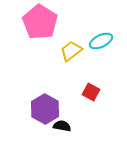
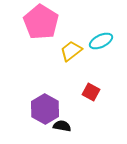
pink pentagon: moved 1 px right
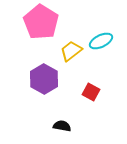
purple hexagon: moved 1 px left, 30 px up
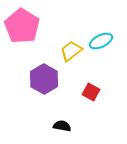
pink pentagon: moved 19 px left, 4 px down
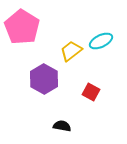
pink pentagon: moved 1 px down
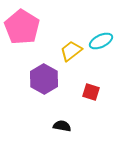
red square: rotated 12 degrees counterclockwise
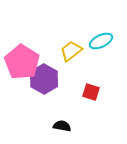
pink pentagon: moved 35 px down
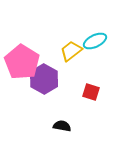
cyan ellipse: moved 6 px left
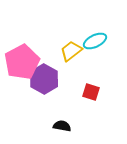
pink pentagon: rotated 12 degrees clockwise
